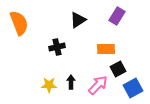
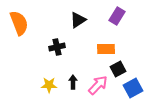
black arrow: moved 2 px right
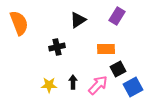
blue square: moved 1 px up
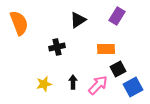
yellow star: moved 5 px left, 1 px up; rotated 14 degrees counterclockwise
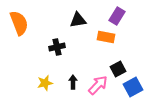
black triangle: rotated 24 degrees clockwise
orange rectangle: moved 12 px up; rotated 12 degrees clockwise
yellow star: moved 1 px right, 1 px up
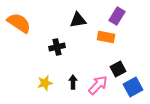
orange semicircle: rotated 35 degrees counterclockwise
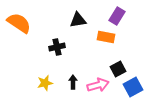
pink arrow: rotated 30 degrees clockwise
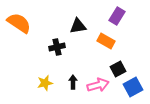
black triangle: moved 6 px down
orange rectangle: moved 4 px down; rotated 18 degrees clockwise
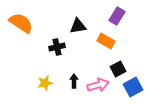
orange semicircle: moved 2 px right
black arrow: moved 1 px right, 1 px up
